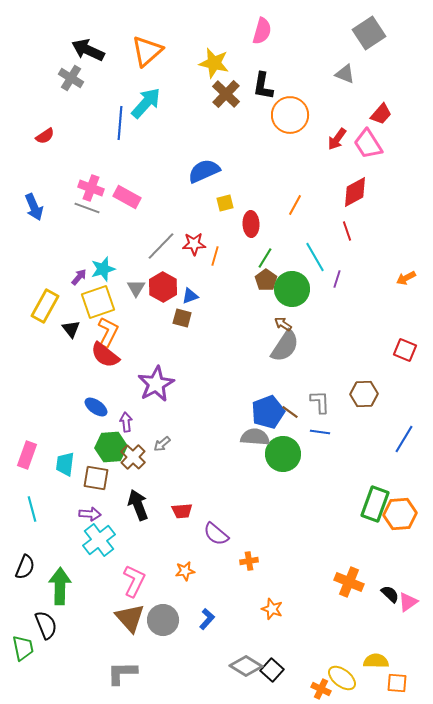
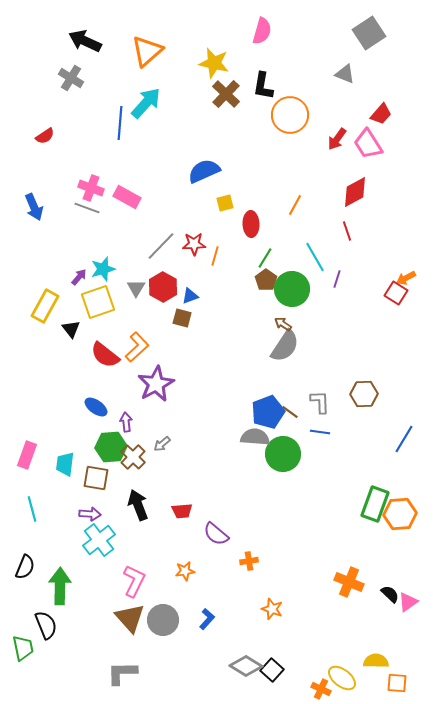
black arrow at (88, 50): moved 3 px left, 9 px up
orange L-shape at (108, 332): moved 29 px right, 15 px down; rotated 20 degrees clockwise
red square at (405, 350): moved 9 px left, 57 px up; rotated 10 degrees clockwise
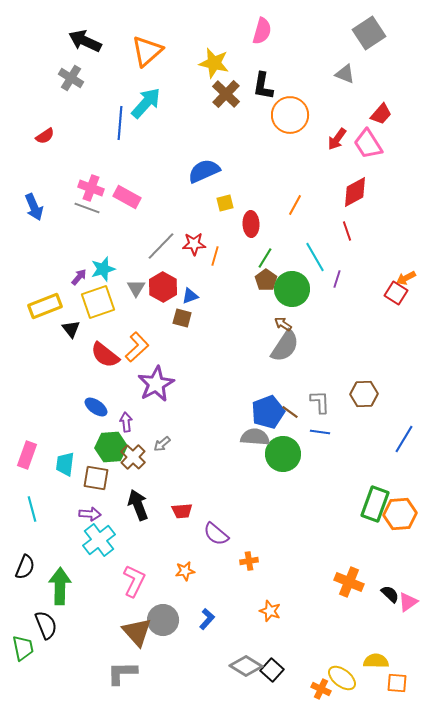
yellow rectangle at (45, 306): rotated 40 degrees clockwise
orange star at (272, 609): moved 2 px left, 2 px down
brown triangle at (130, 618): moved 7 px right, 14 px down
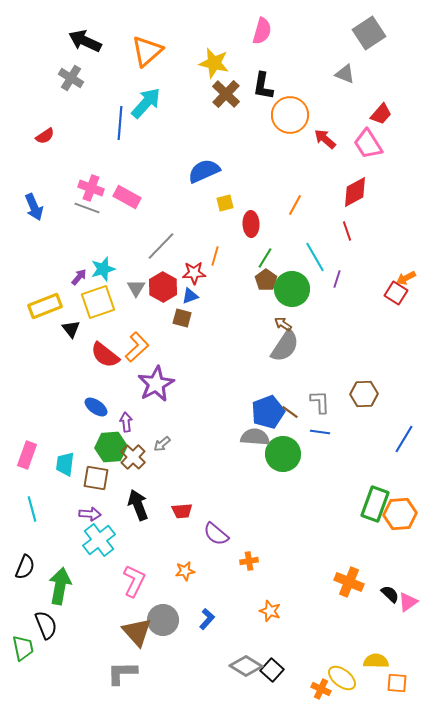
red arrow at (337, 139): moved 12 px left; rotated 95 degrees clockwise
red star at (194, 244): moved 29 px down
green arrow at (60, 586): rotated 9 degrees clockwise
